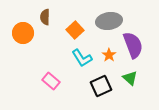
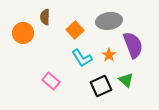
green triangle: moved 4 px left, 2 px down
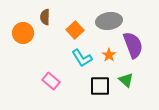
black square: moved 1 px left; rotated 25 degrees clockwise
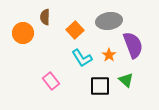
pink rectangle: rotated 12 degrees clockwise
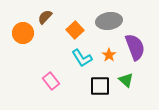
brown semicircle: rotated 42 degrees clockwise
purple semicircle: moved 2 px right, 2 px down
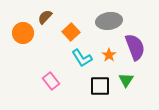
orange square: moved 4 px left, 2 px down
green triangle: rotated 21 degrees clockwise
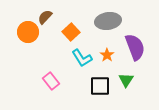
gray ellipse: moved 1 px left
orange circle: moved 5 px right, 1 px up
orange star: moved 2 px left
